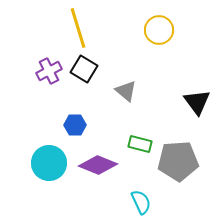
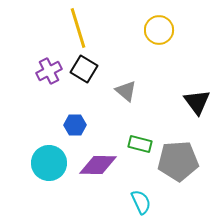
purple diamond: rotated 21 degrees counterclockwise
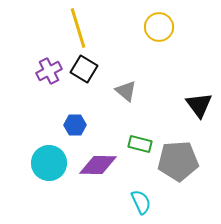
yellow circle: moved 3 px up
black triangle: moved 2 px right, 3 px down
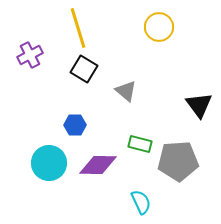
purple cross: moved 19 px left, 16 px up
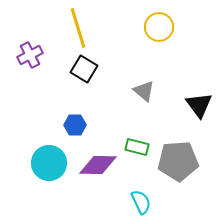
gray triangle: moved 18 px right
green rectangle: moved 3 px left, 3 px down
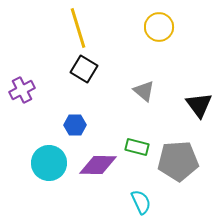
purple cross: moved 8 px left, 35 px down
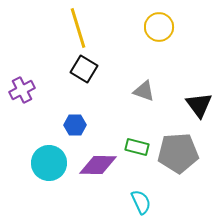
gray triangle: rotated 20 degrees counterclockwise
gray pentagon: moved 8 px up
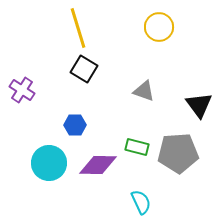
purple cross: rotated 30 degrees counterclockwise
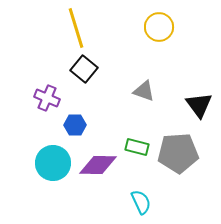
yellow line: moved 2 px left
black square: rotated 8 degrees clockwise
purple cross: moved 25 px right, 8 px down; rotated 10 degrees counterclockwise
cyan circle: moved 4 px right
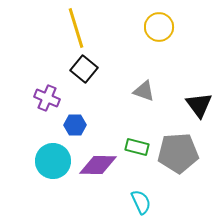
cyan circle: moved 2 px up
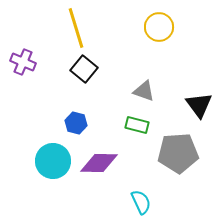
purple cross: moved 24 px left, 36 px up
blue hexagon: moved 1 px right, 2 px up; rotated 15 degrees clockwise
green rectangle: moved 22 px up
purple diamond: moved 1 px right, 2 px up
